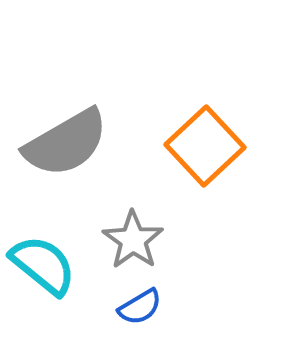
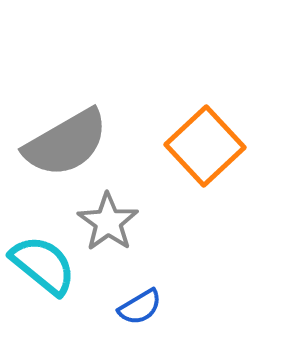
gray star: moved 25 px left, 18 px up
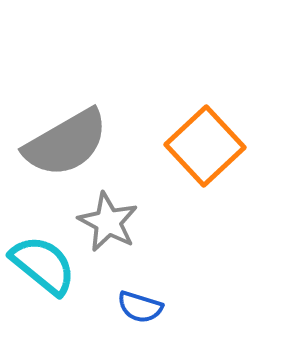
gray star: rotated 8 degrees counterclockwise
blue semicircle: rotated 48 degrees clockwise
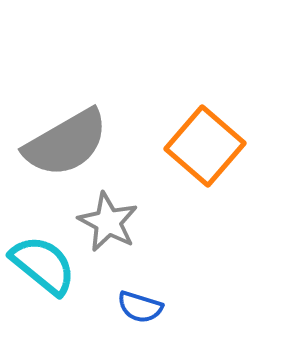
orange square: rotated 6 degrees counterclockwise
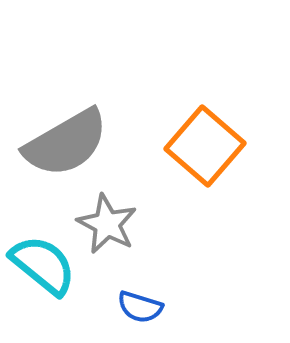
gray star: moved 1 px left, 2 px down
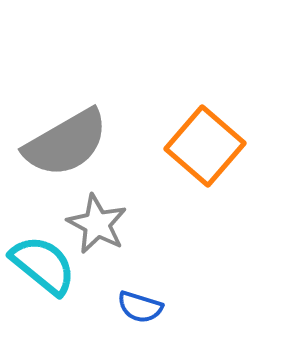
gray star: moved 10 px left
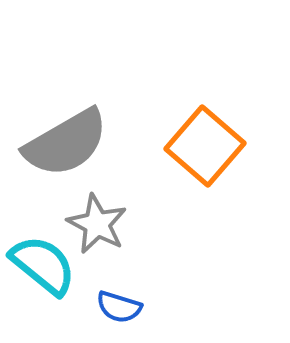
blue semicircle: moved 21 px left
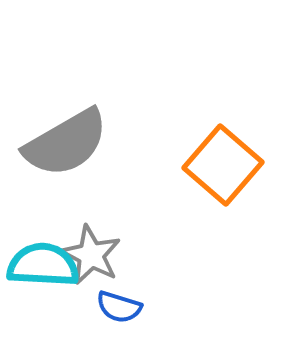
orange square: moved 18 px right, 19 px down
gray star: moved 6 px left, 31 px down
cyan semicircle: rotated 36 degrees counterclockwise
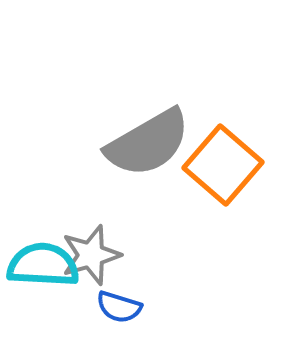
gray semicircle: moved 82 px right
gray star: rotated 28 degrees clockwise
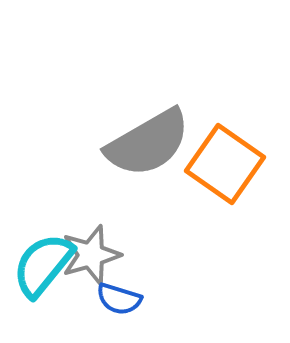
orange square: moved 2 px right, 1 px up; rotated 6 degrees counterclockwise
cyan semicircle: rotated 54 degrees counterclockwise
blue semicircle: moved 8 px up
